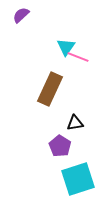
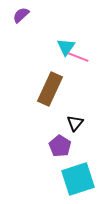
black triangle: rotated 42 degrees counterclockwise
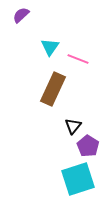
cyan triangle: moved 16 px left
pink line: moved 2 px down
brown rectangle: moved 3 px right
black triangle: moved 2 px left, 3 px down
purple pentagon: moved 28 px right
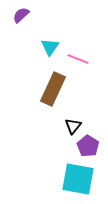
cyan square: rotated 28 degrees clockwise
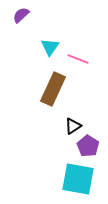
black triangle: rotated 18 degrees clockwise
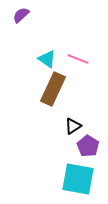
cyan triangle: moved 3 px left, 12 px down; rotated 30 degrees counterclockwise
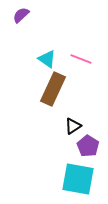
pink line: moved 3 px right
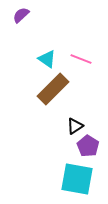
brown rectangle: rotated 20 degrees clockwise
black triangle: moved 2 px right
cyan square: moved 1 px left
